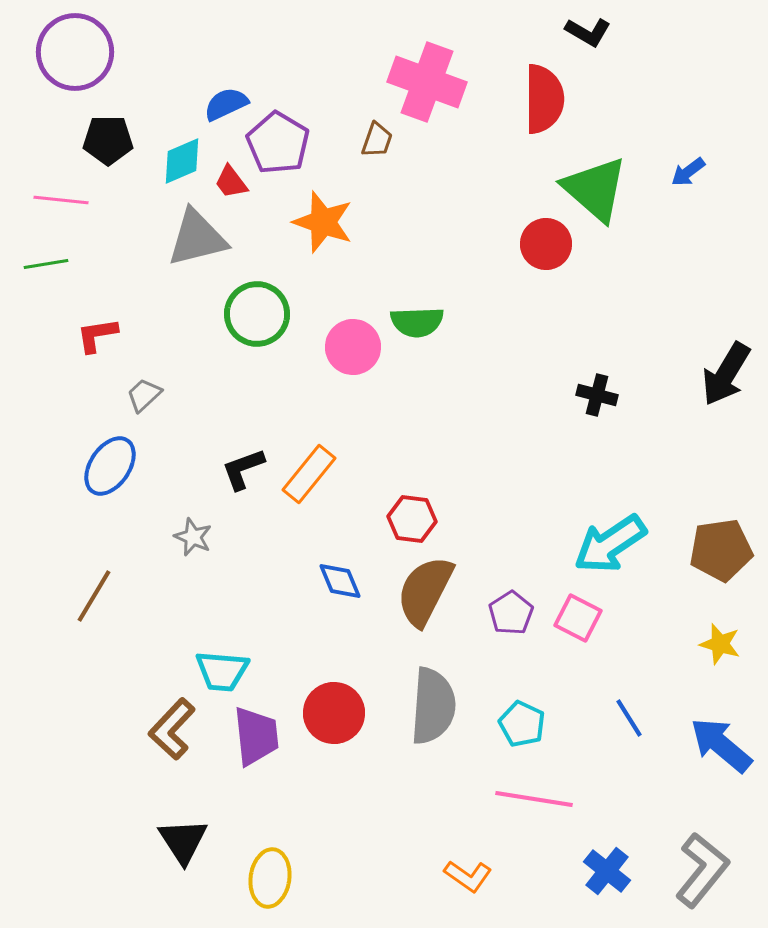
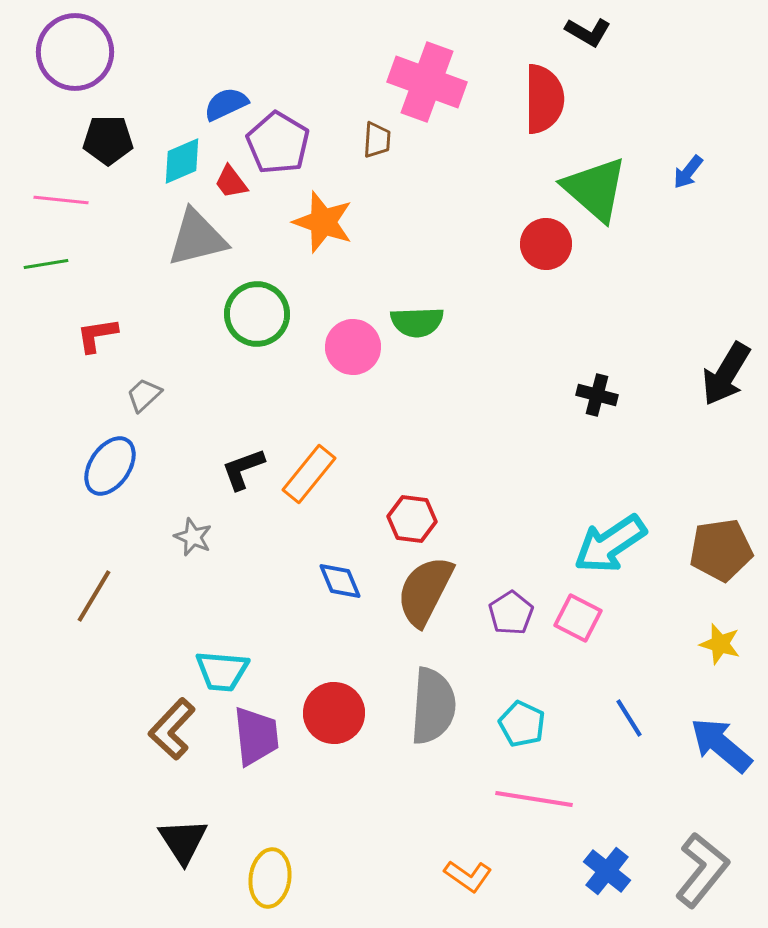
brown trapezoid at (377, 140): rotated 15 degrees counterclockwise
blue arrow at (688, 172): rotated 15 degrees counterclockwise
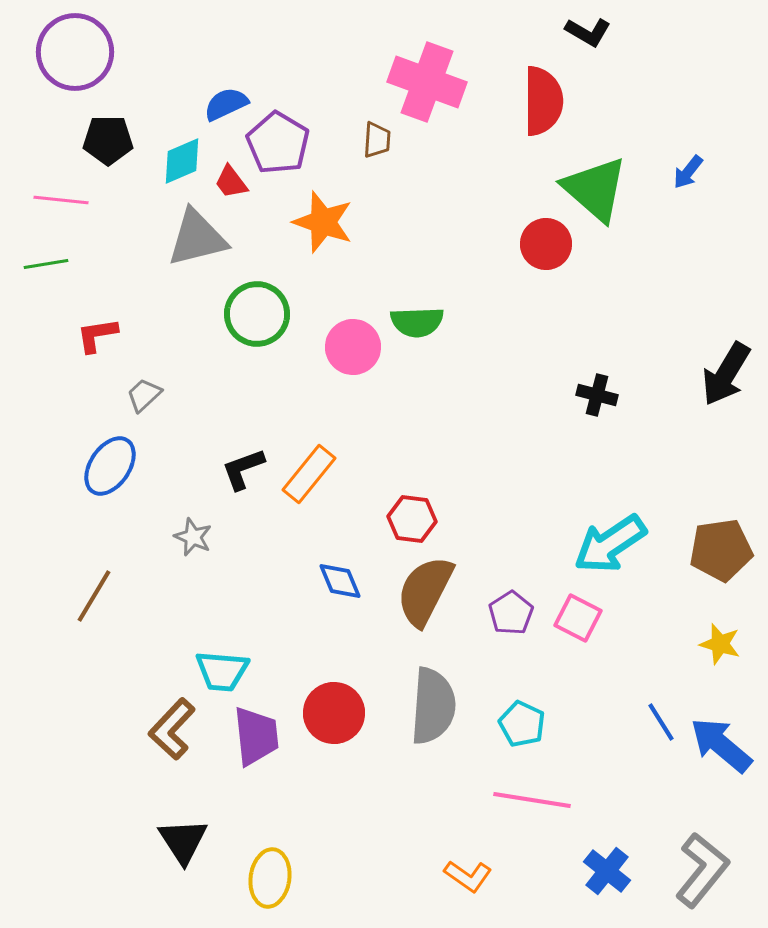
red semicircle at (544, 99): moved 1 px left, 2 px down
blue line at (629, 718): moved 32 px right, 4 px down
pink line at (534, 799): moved 2 px left, 1 px down
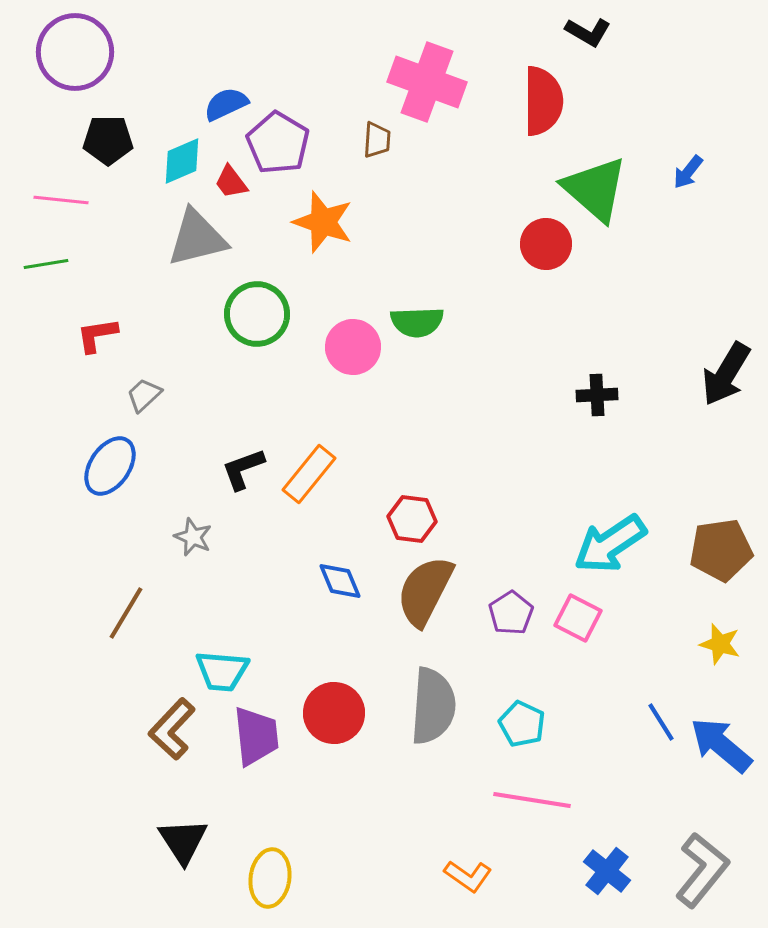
black cross at (597, 395): rotated 18 degrees counterclockwise
brown line at (94, 596): moved 32 px right, 17 px down
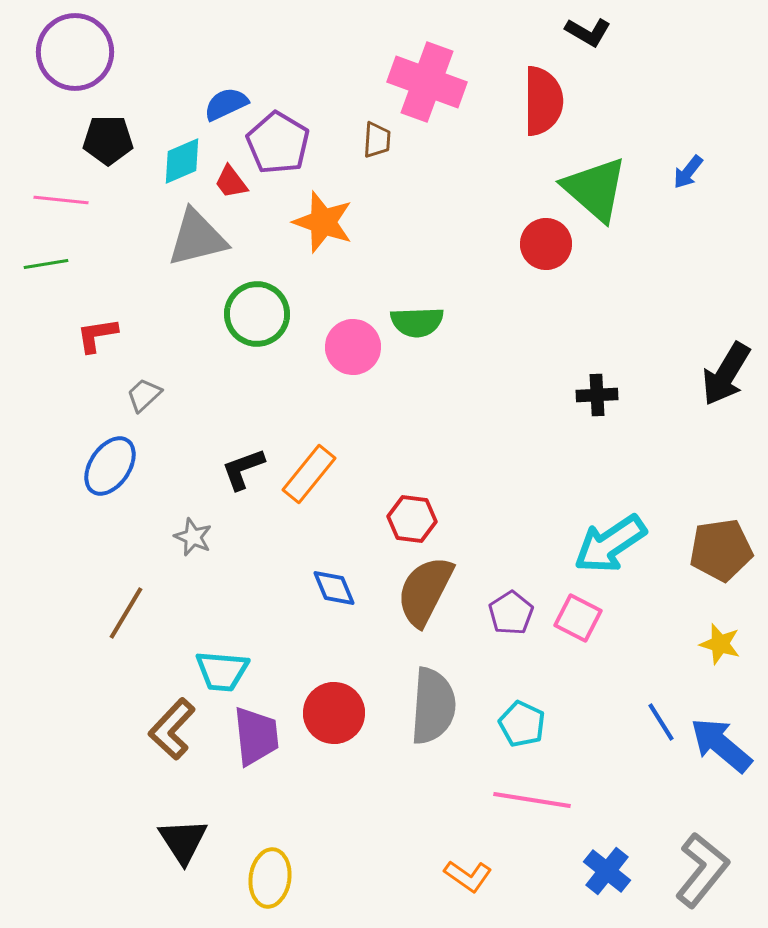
blue diamond at (340, 581): moved 6 px left, 7 px down
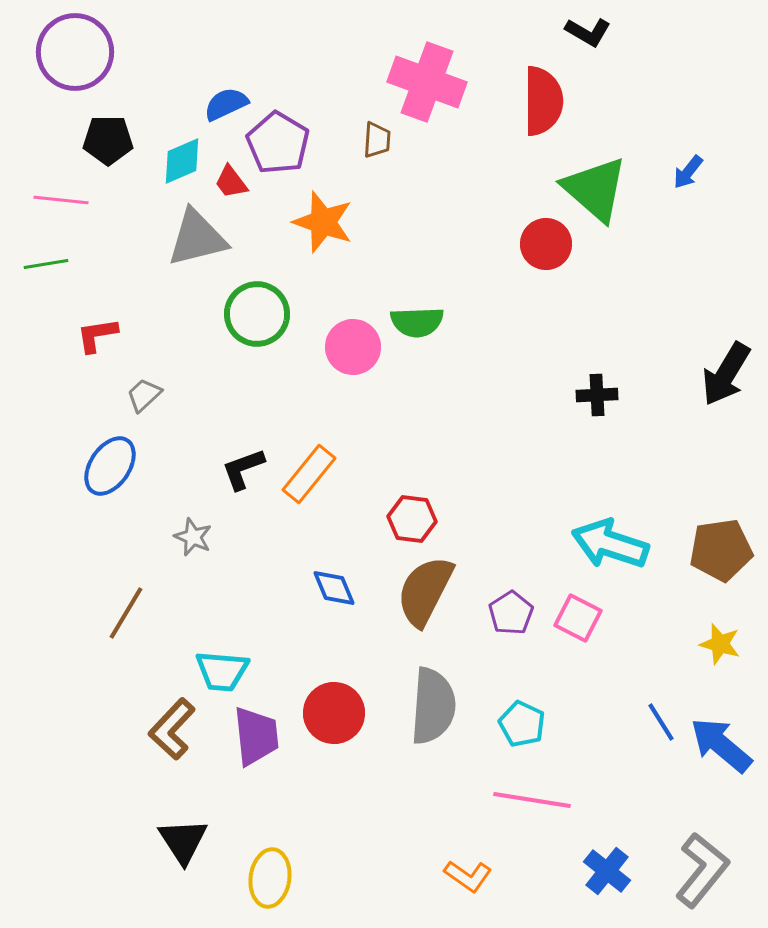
cyan arrow at (610, 544): rotated 52 degrees clockwise
